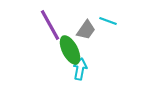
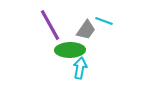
cyan line: moved 4 px left
green ellipse: rotated 64 degrees counterclockwise
cyan arrow: moved 1 px up
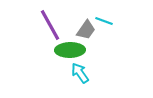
cyan arrow: moved 5 px down; rotated 45 degrees counterclockwise
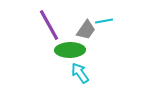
cyan line: rotated 30 degrees counterclockwise
purple line: moved 1 px left
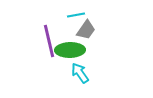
cyan line: moved 28 px left, 6 px up
purple line: moved 16 px down; rotated 16 degrees clockwise
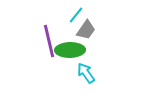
cyan line: rotated 42 degrees counterclockwise
cyan arrow: moved 6 px right
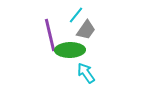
purple line: moved 1 px right, 6 px up
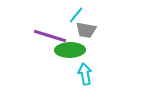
gray trapezoid: rotated 65 degrees clockwise
purple line: moved 1 px down; rotated 60 degrees counterclockwise
cyan arrow: moved 1 px left, 1 px down; rotated 25 degrees clockwise
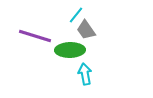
gray trapezoid: rotated 45 degrees clockwise
purple line: moved 15 px left
